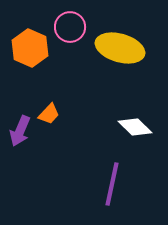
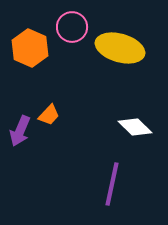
pink circle: moved 2 px right
orange trapezoid: moved 1 px down
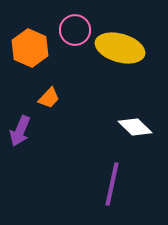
pink circle: moved 3 px right, 3 px down
orange trapezoid: moved 17 px up
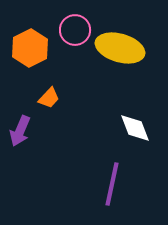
orange hexagon: rotated 9 degrees clockwise
white diamond: moved 1 px down; rotated 24 degrees clockwise
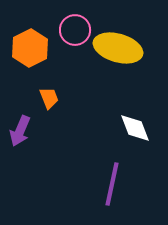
yellow ellipse: moved 2 px left
orange trapezoid: rotated 65 degrees counterclockwise
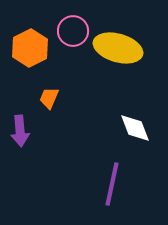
pink circle: moved 2 px left, 1 px down
orange trapezoid: rotated 135 degrees counterclockwise
purple arrow: rotated 28 degrees counterclockwise
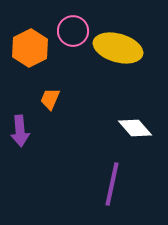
orange trapezoid: moved 1 px right, 1 px down
white diamond: rotated 20 degrees counterclockwise
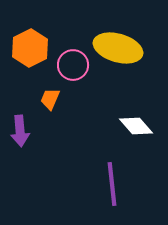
pink circle: moved 34 px down
white diamond: moved 1 px right, 2 px up
purple line: rotated 18 degrees counterclockwise
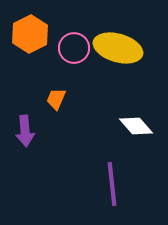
orange hexagon: moved 14 px up
pink circle: moved 1 px right, 17 px up
orange trapezoid: moved 6 px right
purple arrow: moved 5 px right
